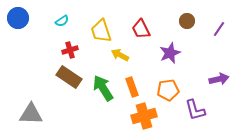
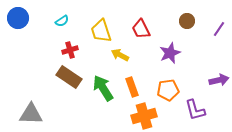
purple arrow: moved 1 px down
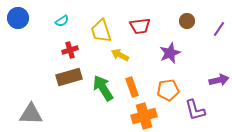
red trapezoid: moved 1 px left, 3 px up; rotated 70 degrees counterclockwise
brown rectangle: rotated 50 degrees counterclockwise
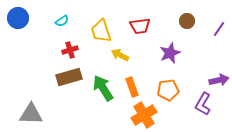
purple L-shape: moved 8 px right, 6 px up; rotated 45 degrees clockwise
orange cross: moved 1 px up; rotated 15 degrees counterclockwise
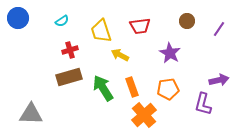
purple star: rotated 20 degrees counterclockwise
orange pentagon: moved 1 px up
purple L-shape: rotated 15 degrees counterclockwise
orange cross: rotated 10 degrees counterclockwise
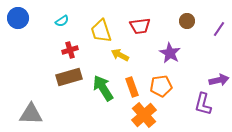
orange pentagon: moved 7 px left, 3 px up
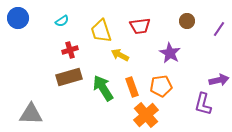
orange cross: moved 2 px right
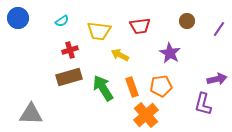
yellow trapezoid: moved 2 px left; rotated 65 degrees counterclockwise
purple arrow: moved 2 px left, 1 px up
